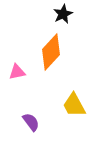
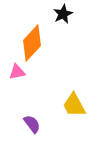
orange diamond: moved 19 px left, 9 px up
purple semicircle: moved 1 px right, 2 px down
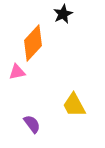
orange diamond: moved 1 px right
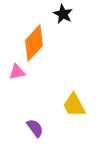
black star: rotated 18 degrees counterclockwise
orange diamond: moved 1 px right
purple semicircle: moved 3 px right, 4 px down
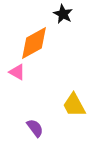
orange diamond: rotated 18 degrees clockwise
pink triangle: rotated 42 degrees clockwise
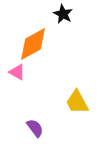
orange diamond: moved 1 px left, 1 px down
yellow trapezoid: moved 3 px right, 3 px up
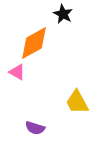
orange diamond: moved 1 px right, 1 px up
purple semicircle: rotated 144 degrees clockwise
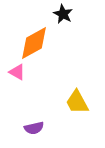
purple semicircle: moved 1 px left; rotated 30 degrees counterclockwise
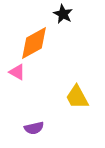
yellow trapezoid: moved 5 px up
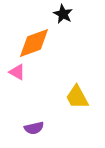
orange diamond: rotated 9 degrees clockwise
